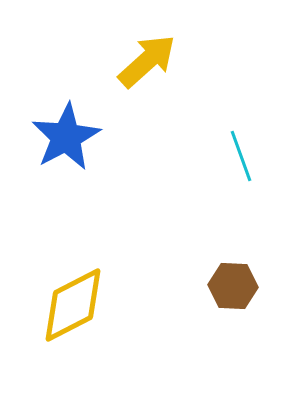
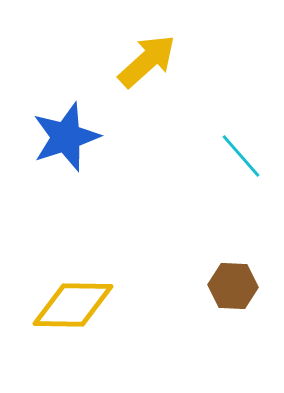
blue star: rotated 10 degrees clockwise
cyan line: rotated 21 degrees counterclockwise
yellow diamond: rotated 28 degrees clockwise
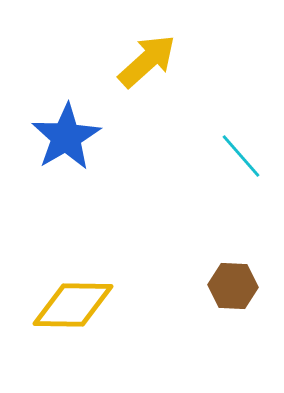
blue star: rotated 12 degrees counterclockwise
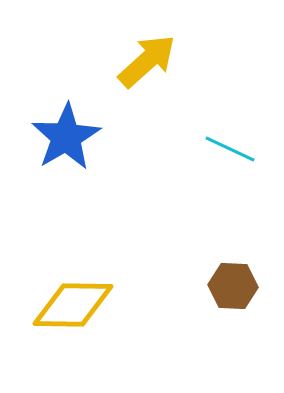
cyan line: moved 11 px left, 7 px up; rotated 24 degrees counterclockwise
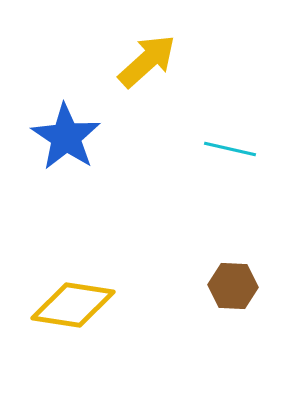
blue star: rotated 8 degrees counterclockwise
cyan line: rotated 12 degrees counterclockwise
yellow diamond: rotated 8 degrees clockwise
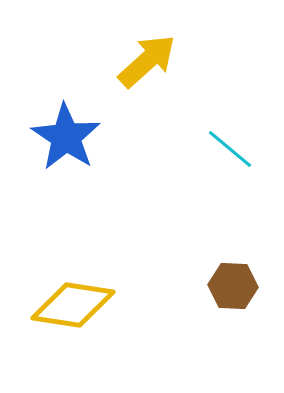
cyan line: rotated 27 degrees clockwise
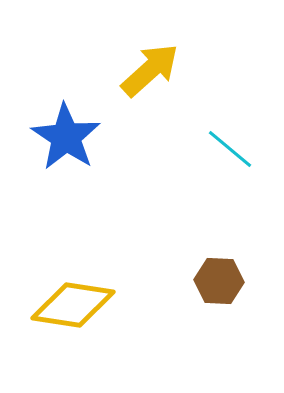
yellow arrow: moved 3 px right, 9 px down
brown hexagon: moved 14 px left, 5 px up
